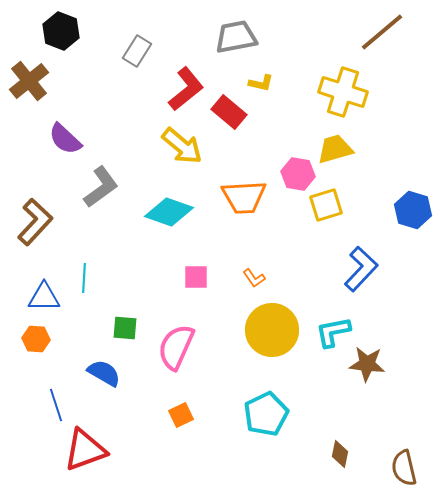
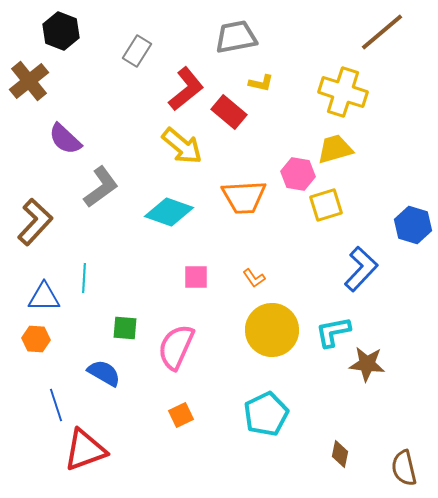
blue hexagon: moved 15 px down
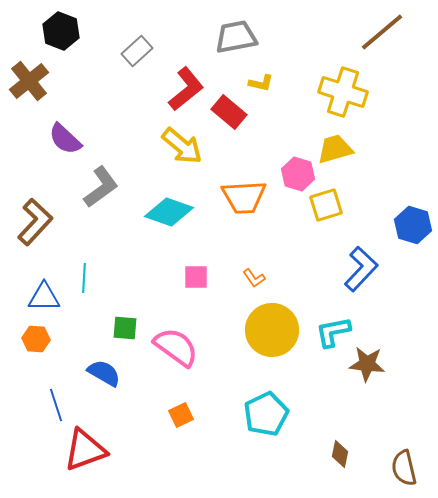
gray rectangle: rotated 16 degrees clockwise
pink hexagon: rotated 8 degrees clockwise
pink semicircle: rotated 102 degrees clockwise
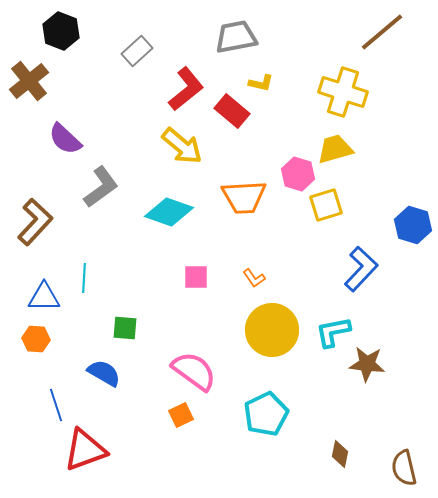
red rectangle: moved 3 px right, 1 px up
pink semicircle: moved 18 px right, 24 px down
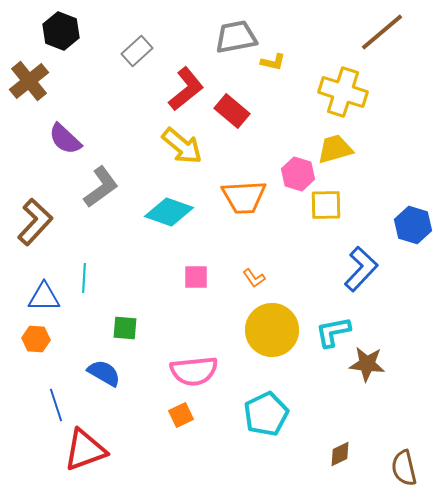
yellow L-shape: moved 12 px right, 21 px up
yellow square: rotated 16 degrees clockwise
pink semicircle: rotated 138 degrees clockwise
brown diamond: rotated 52 degrees clockwise
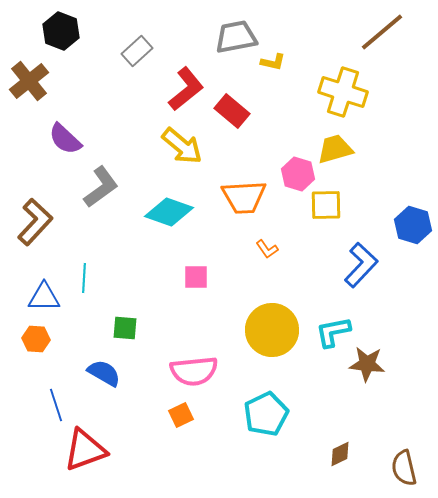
blue L-shape: moved 4 px up
orange L-shape: moved 13 px right, 29 px up
